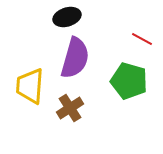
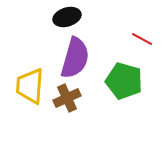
green pentagon: moved 5 px left
brown cross: moved 3 px left, 10 px up; rotated 8 degrees clockwise
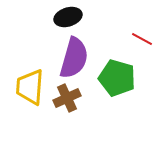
black ellipse: moved 1 px right
purple semicircle: moved 1 px left
green pentagon: moved 7 px left, 3 px up
yellow trapezoid: moved 1 px down
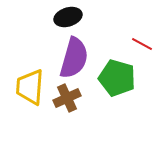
red line: moved 5 px down
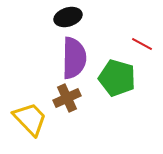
purple semicircle: rotated 15 degrees counterclockwise
yellow trapezoid: moved 32 px down; rotated 132 degrees clockwise
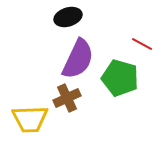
purple semicircle: moved 4 px right, 1 px down; rotated 24 degrees clockwise
green pentagon: moved 3 px right
yellow trapezoid: rotated 132 degrees clockwise
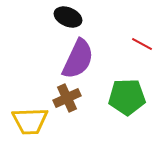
black ellipse: rotated 40 degrees clockwise
green pentagon: moved 7 px right, 19 px down; rotated 18 degrees counterclockwise
yellow trapezoid: moved 2 px down
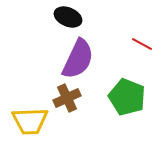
green pentagon: rotated 24 degrees clockwise
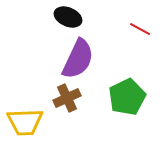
red line: moved 2 px left, 15 px up
green pentagon: rotated 24 degrees clockwise
yellow trapezoid: moved 5 px left, 1 px down
